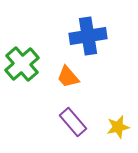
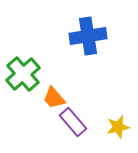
green cross: moved 1 px right, 10 px down
orange trapezoid: moved 14 px left, 21 px down
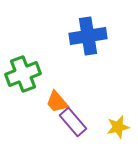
green cross: rotated 20 degrees clockwise
orange trapezoid: moved 3 px right, 4 px down
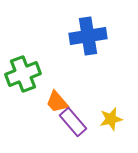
yellow star: moved 7 px left, 8 px up
